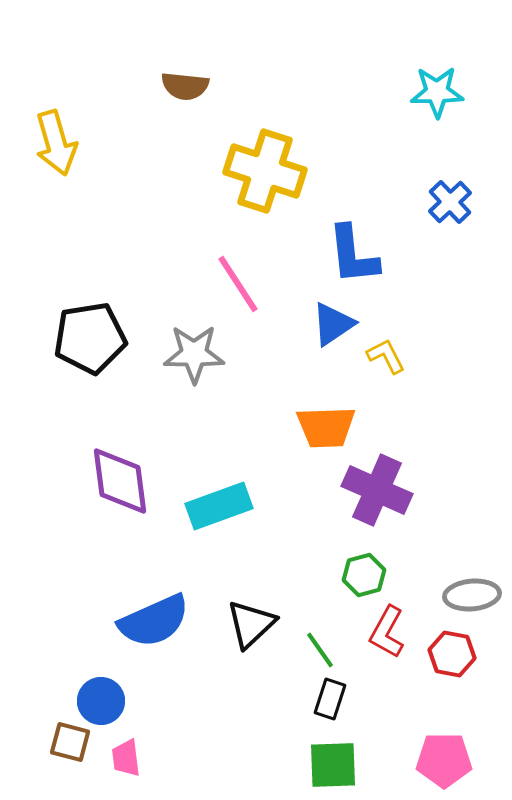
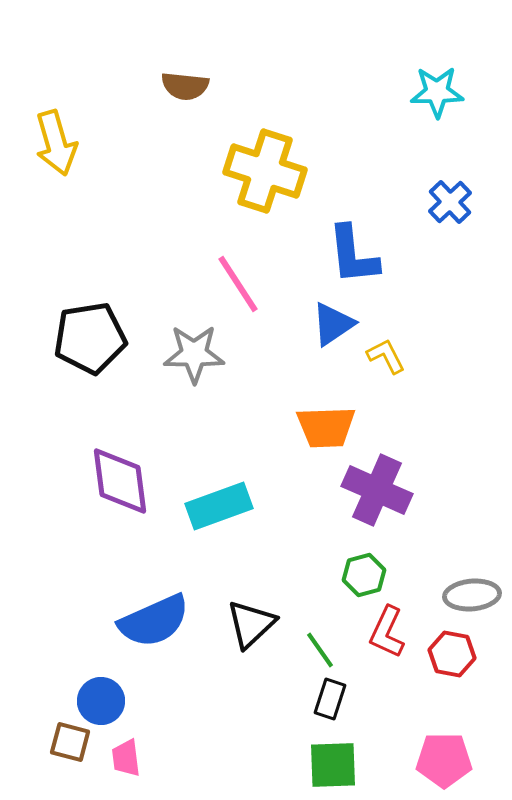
red L-shape: rotated 4 degrees counterclockwise
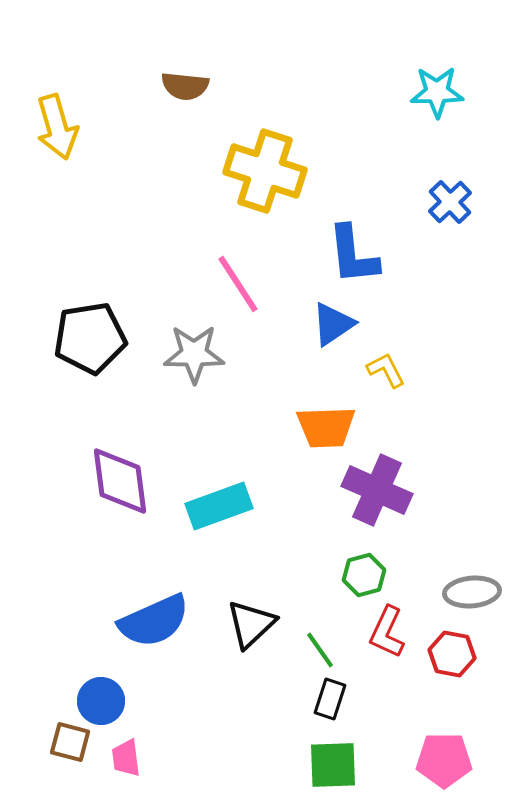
yellow arrow: moved 1 px right, 16 px up
yellow L-shape: moved 14 px down
gray ellipse: moved 3 px up
